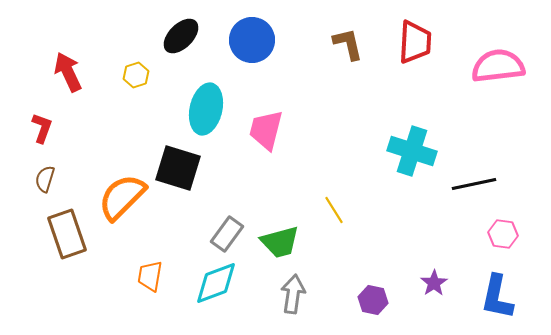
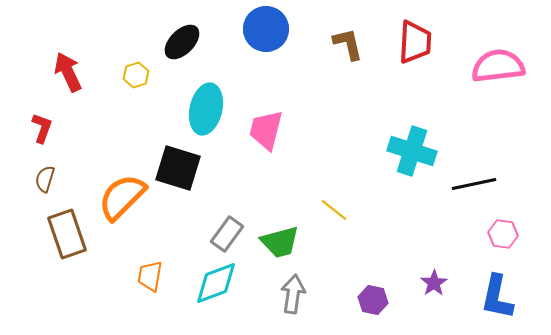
black ellipse: moved 1 px right, 6 px down
blue circle: moved 14 px right, 11 px up
yellow line: rotated 20 degrees counterclockwise
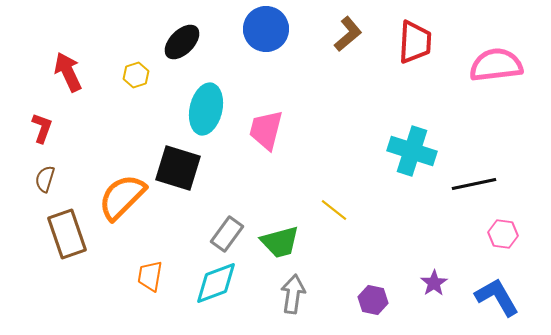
brown L-shape: moved 10 px up; rotated 63 degrees clockwise
pink semicircle: moved 2 px left, 1 px up
blue L-shape: rotated 138 degrees clockwise
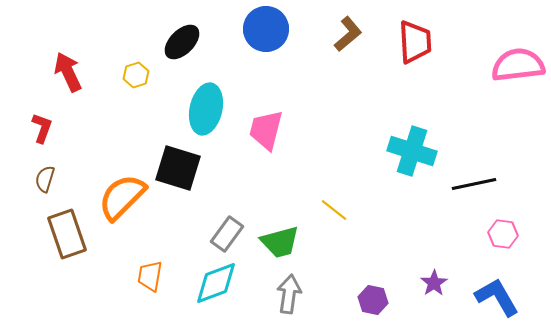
red trapezoid: rotated 6 degrees counterclockwise
pink semicircle: moved 22 px right
gray arrow: moved 4 px left
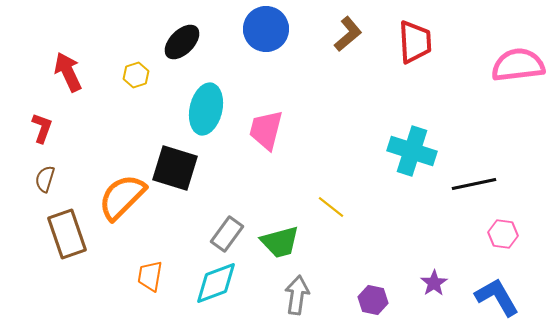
black square: moved 3 px left
yellow line: moved 3 px left, 3 px up
gray arrow: moved 8 px right, 1 px down
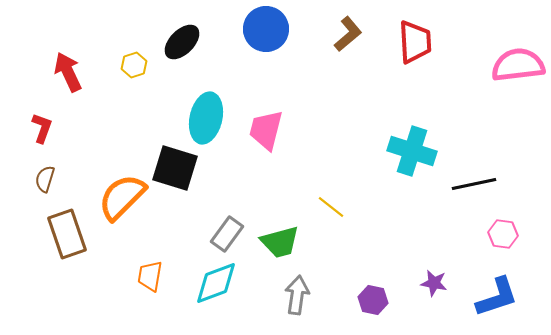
yellow hexagon: moved 2 px left, 10 px up
cyan ellipse: moved 9 px down
purple star: rotated 28 degrees counterclockwise
blue L-shape: rotated 102 degrees clockwise
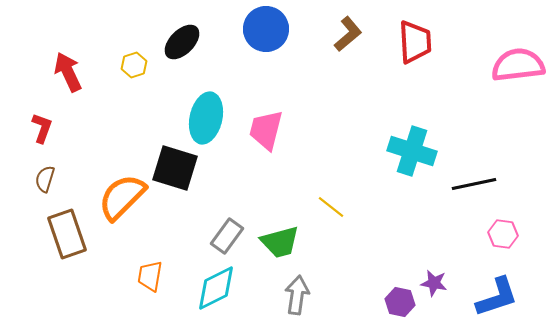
gray rectangle: moved 2 px down
cyan diamond: moved 5 px down; rotated 6 degrees counterclockwise
purple hexagon: moved 27 px right, 2 px down
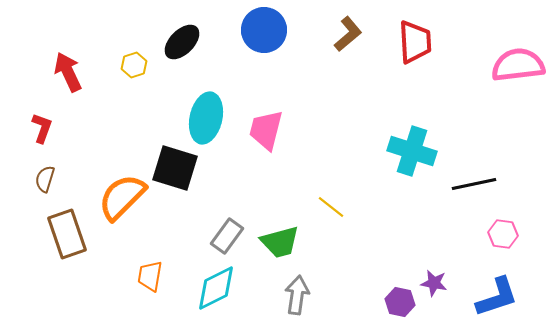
blue circle: moved 2 px left, 1 px down
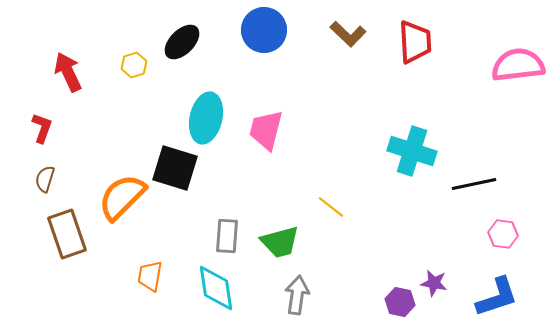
brown L-shape: rotated 84 degrees clockwise
gray rectangle: rotated 32 degrees counterclockwise
cyan diamond: rotated 72 degrees counterclockwise
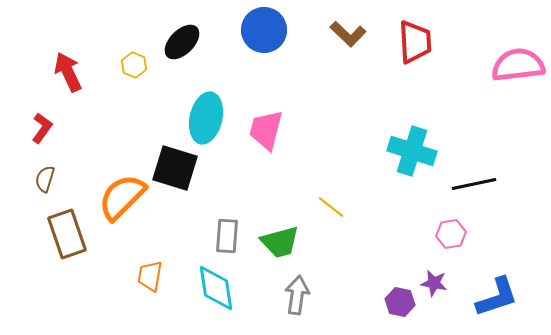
yellow hexagon: rotated 20 degrees counterclockwise
red L-shape: rotated 16 degrees clockwise
pink hexagon: moved 52 px left; rotated 16 degrees counterclockwise
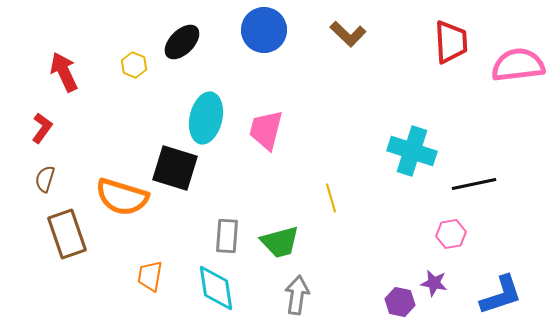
red trapezoid: moved 36 px right
red arrow: moved 4 px left
orange semicircle: rotated 118 degrees counterclockwise
yellow line: moved 9 px up; rotated 36 degrees clockwise
blue L-shape: moved 4 px right, 2 px up
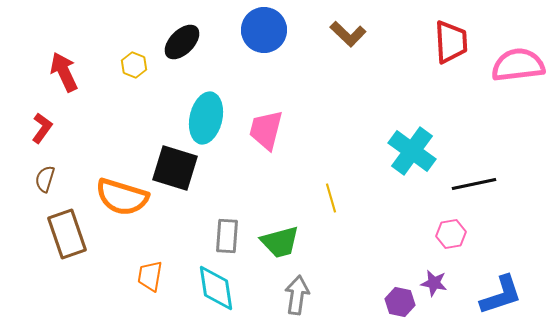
cyan cross: rotated 18 degrees clockwise
